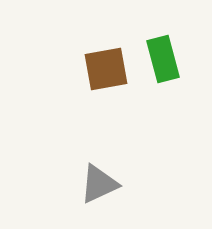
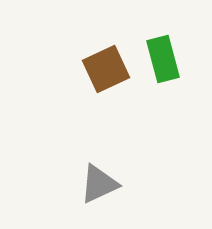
brown square: rotated 15 degrees counterclockwise
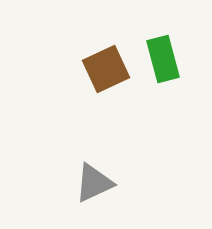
gray triangle: moved 5 px left, 1 px up
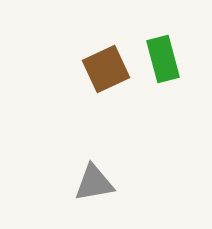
gray triangle: rotated 15 degrees clockwise
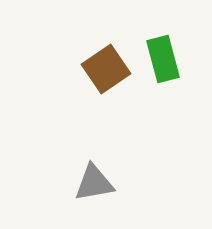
brown square: rotated 9 degrees counterclockwise
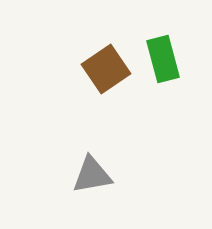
gray triangle: moved 2 px left, 8 px up
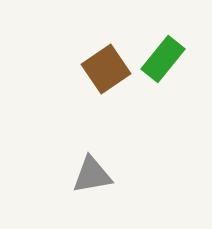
green rectangle: rotated 54 degrees clockwise
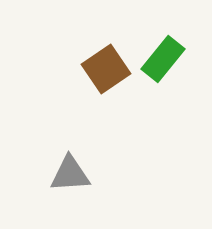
gray triangle: moved 22 px left, 1 px up; rotated 6 degrees clockwise
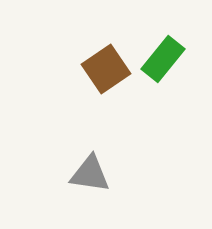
gray triangle: moved 20 px right; rotated 12 degrees clockwise
